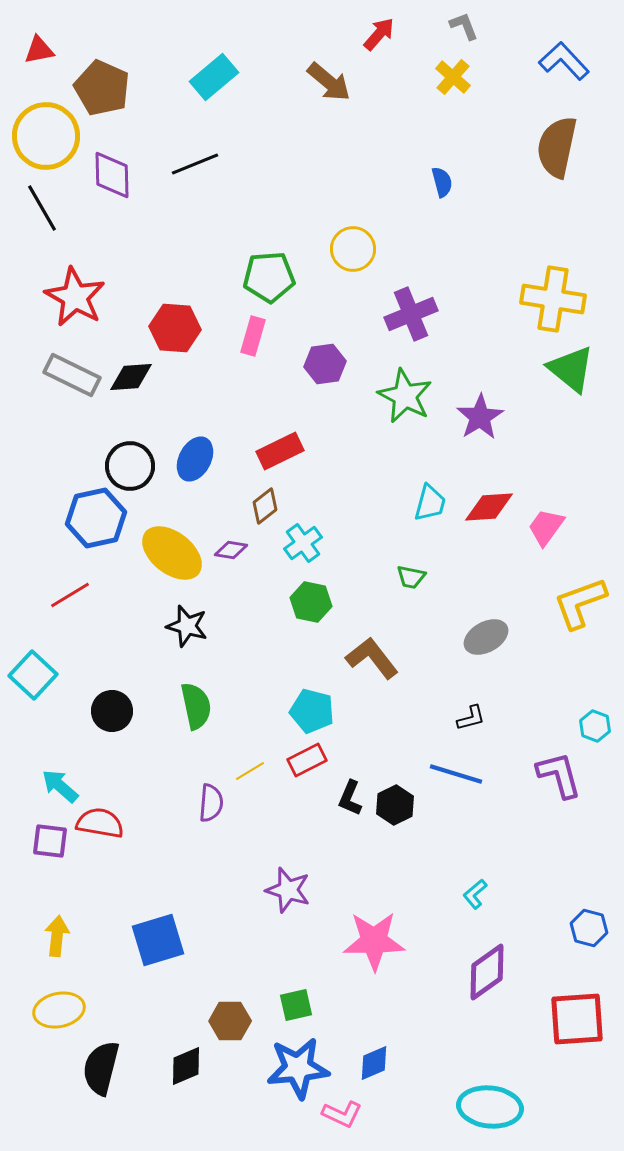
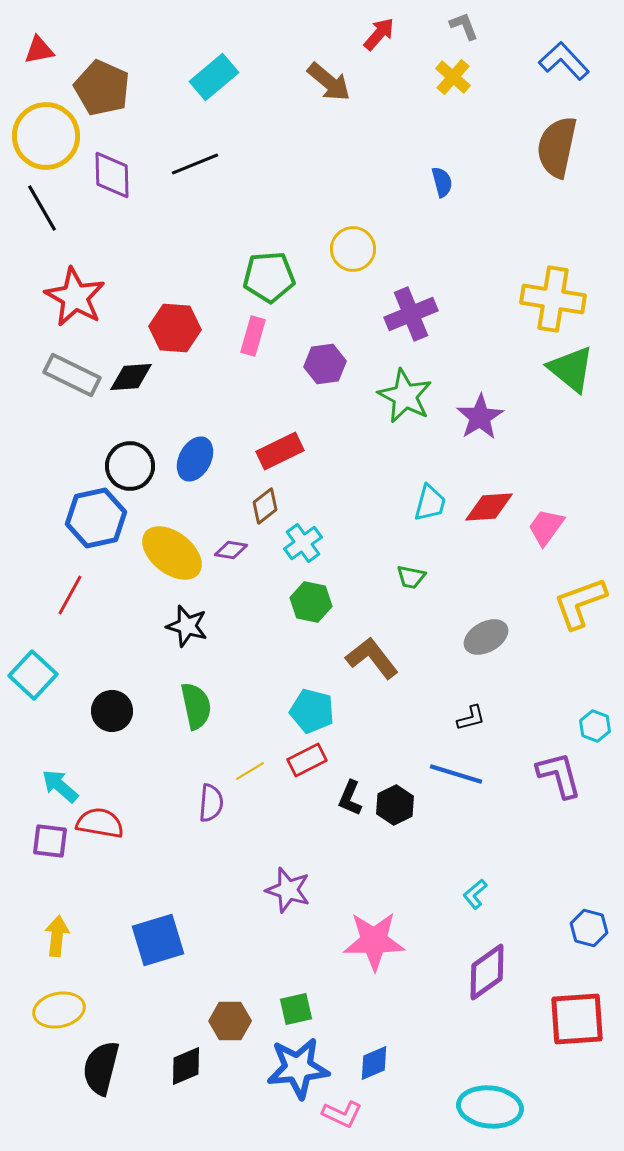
red line at (70, 595): rotated 30 degrees counterclockwise
green square at (296, 1005): moved 4 px down
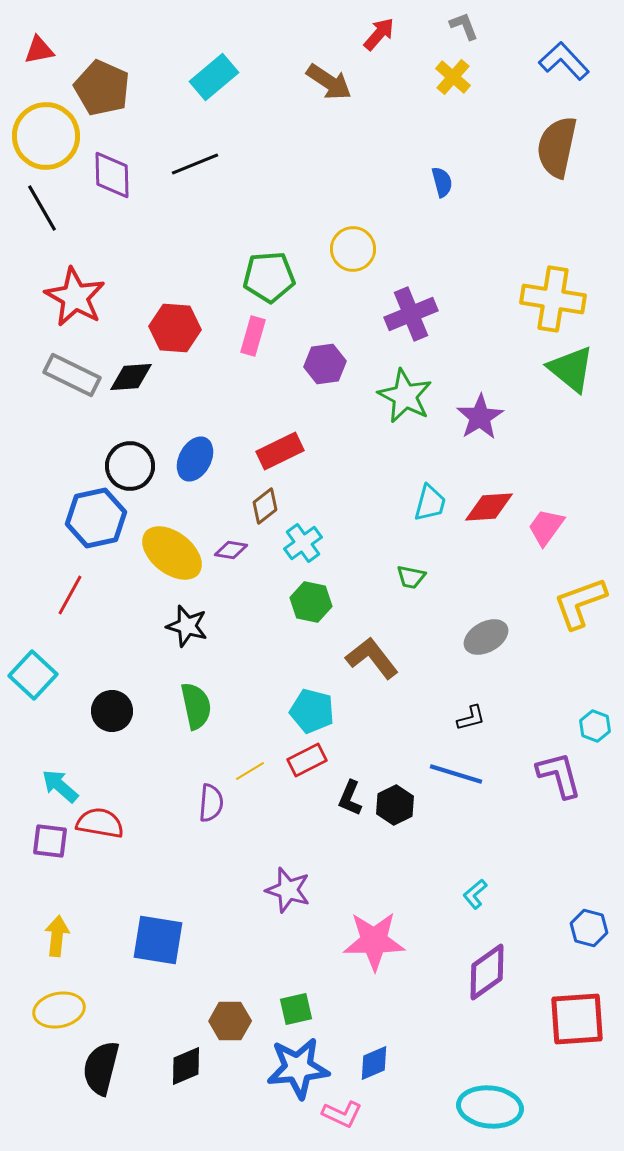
brown arrow at (329, 82): rotated 6 degrees counterclockwise
blue square at (158, 940): rotated 26 degrees clockwise
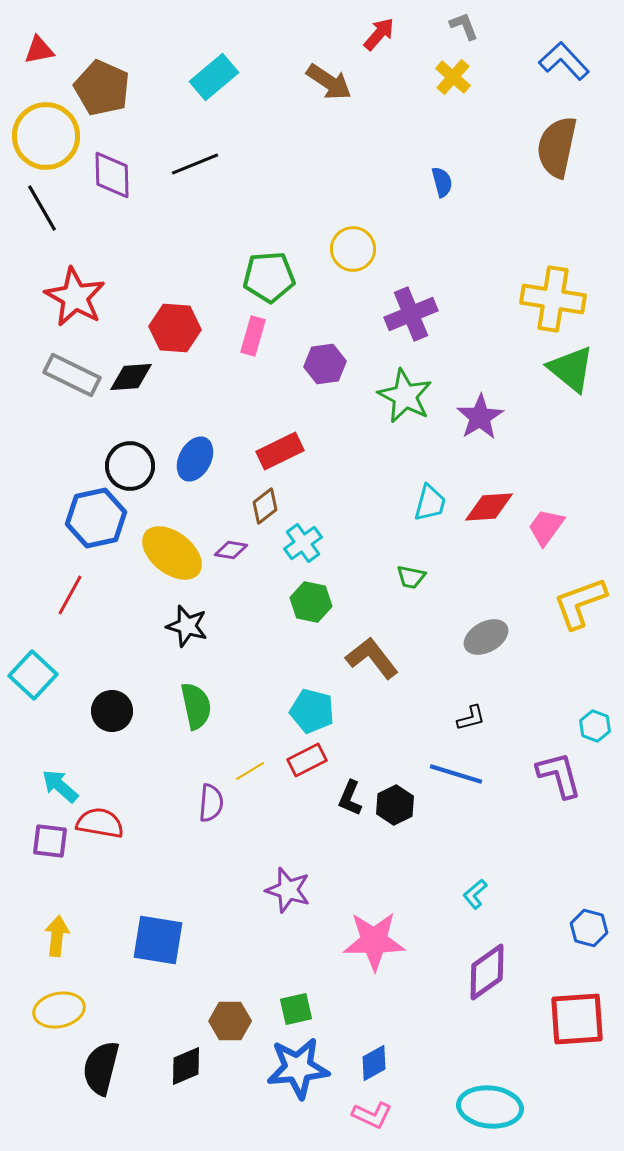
blue diamond at (374, 1063): rotated 6 degrees counterclockwise
pink L-shape at (342, 1114): moved 30 px right, 1 px down
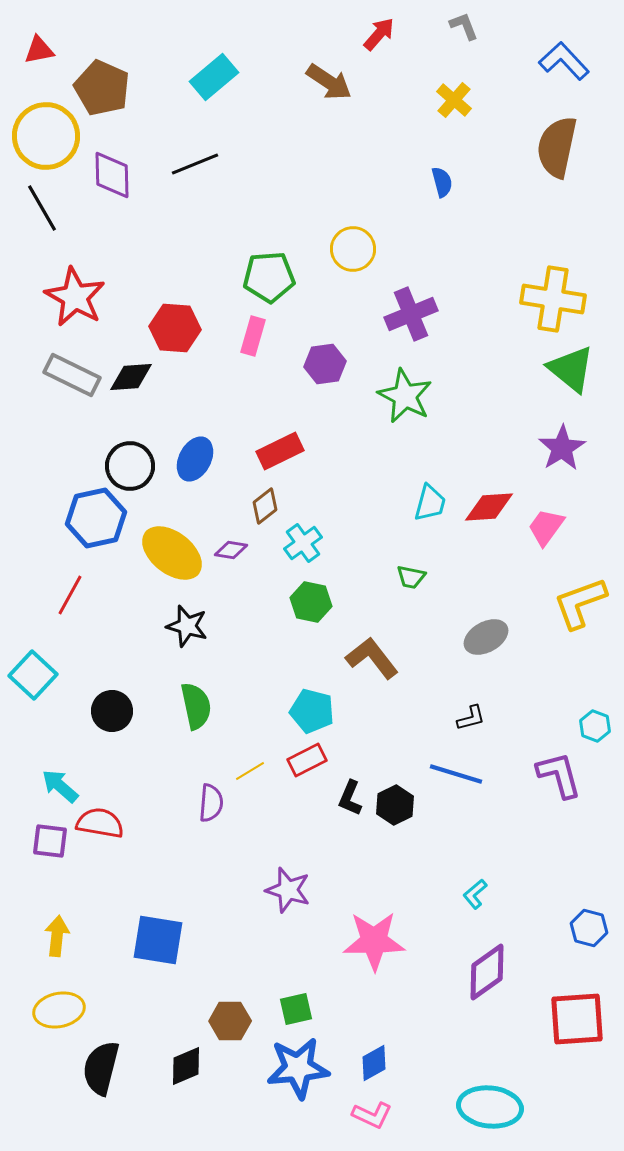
yellow cross at (453, 77): moved 1 px right, 23 px down
purple star at (480, 417): moved 82 px right, 31 px down
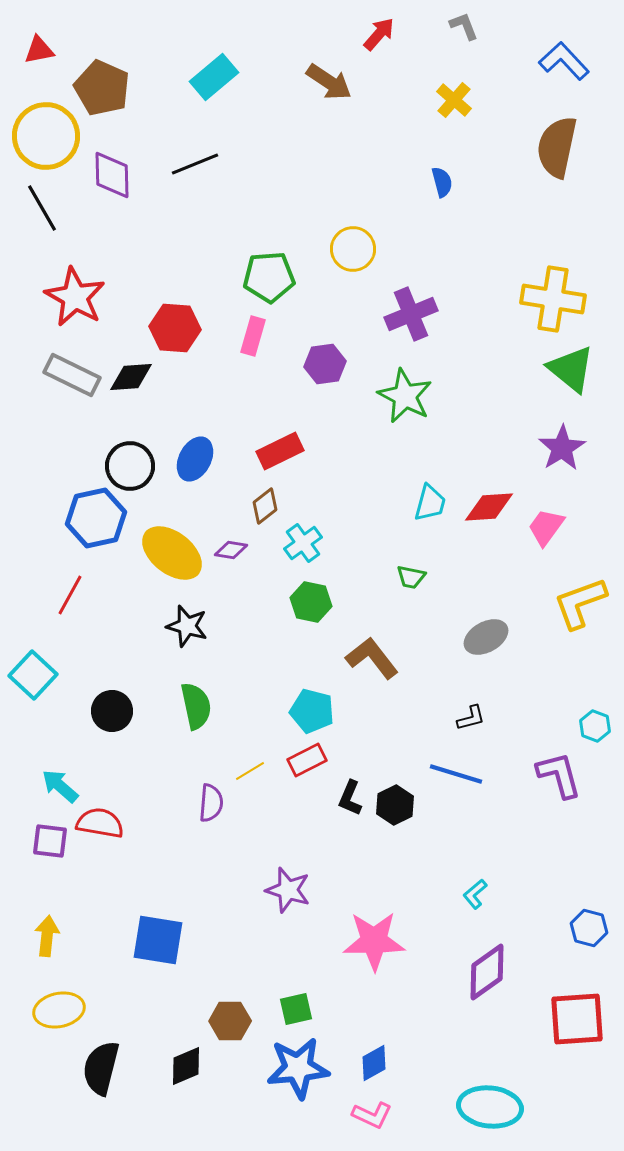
yellow arrow at (57, 936): moved 10 px left
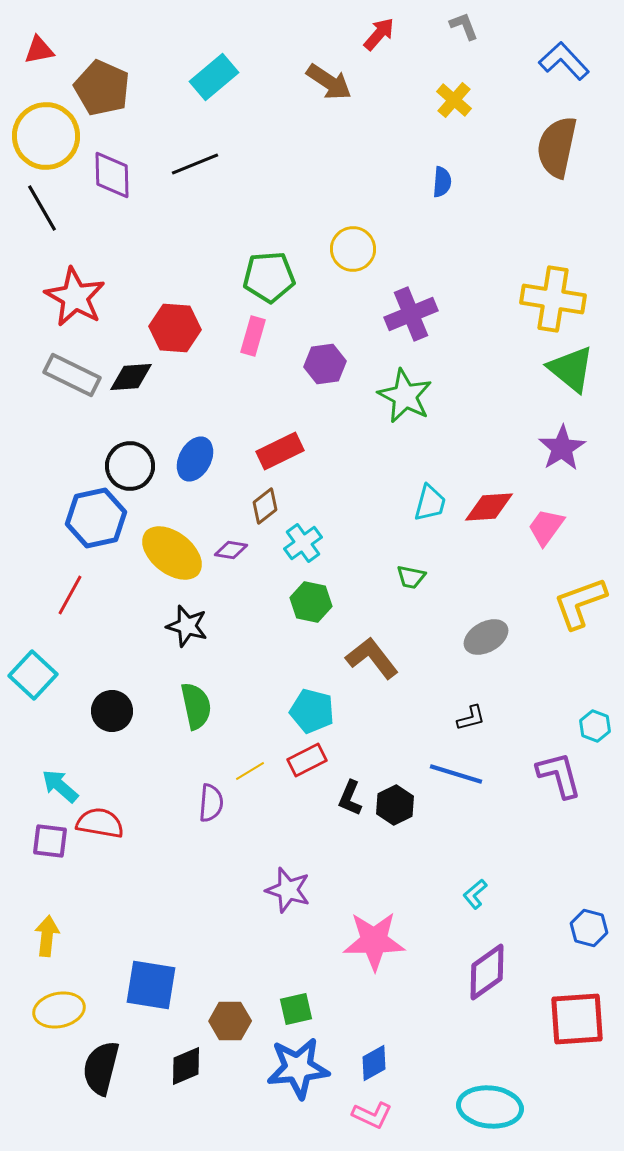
blue semicircle at (442, 182): rotated 20 degrees clockwise
blue square at (158, 940): moved 7 px left, 45 px down
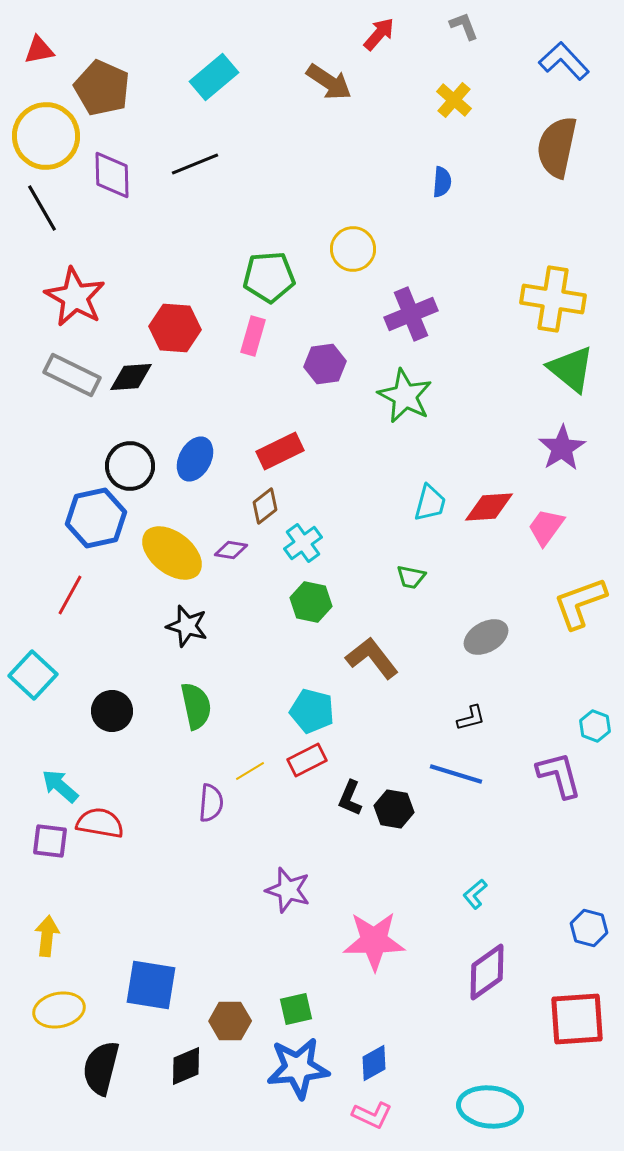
black hexagon at (395, 805): moved 1 px left, 4 px down; rotated 24 degrees counterclockwise
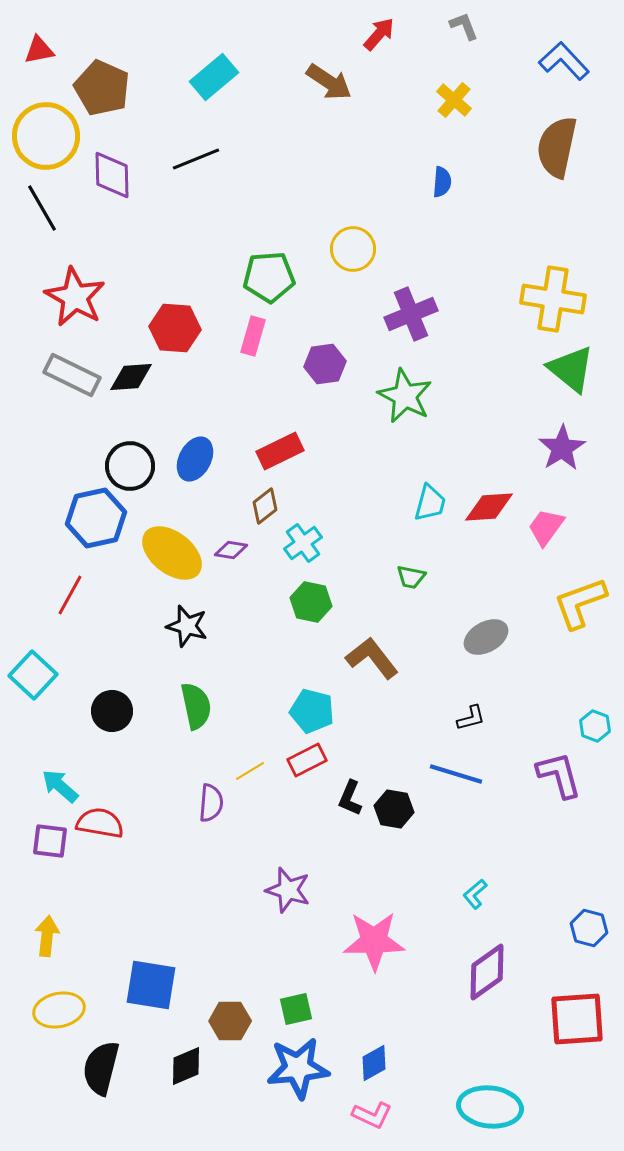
black line at (195, 164): moved 1 px right, 5 px up
